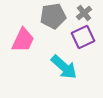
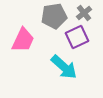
gray pentagon: moved 1 px right
purple square: moved 6 px left
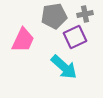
gray cross: moved 1 px right, 1 px down; rotated 28 degrees clockwise
purple square: moved 2 px left
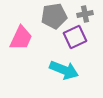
pink trapezoid: moved 2 px left, 2 px up
cyan arrow: moved 3 px down; rotated 20 degrees counterclockwise
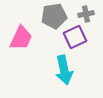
gray cross: moved 1 px right
cyan arrow: rotated 56 degrees clockwise
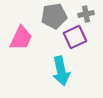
cyan arrow: moved 3 px left, 1 px down
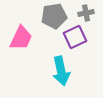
gray cross: moved 1 px up
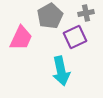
gray pentagon: moved 4 px left; rotated 20 degrees counterclockwise
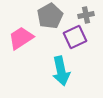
gray cross: moved 2 px down
pink trapezoid: rotated 148 degrees counterclockwise
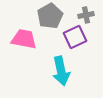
pink trapezoid: moved 3 px right, 1 px down; rotated 44 degrees clockwise
